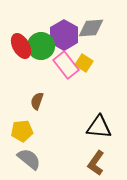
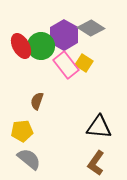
gray diamond: rotated 36 degrees clockwise
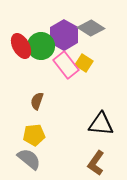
black triangle: moved 2 px right, 3 px up
yellow pentagon: moved 12 px right, 4 px down
